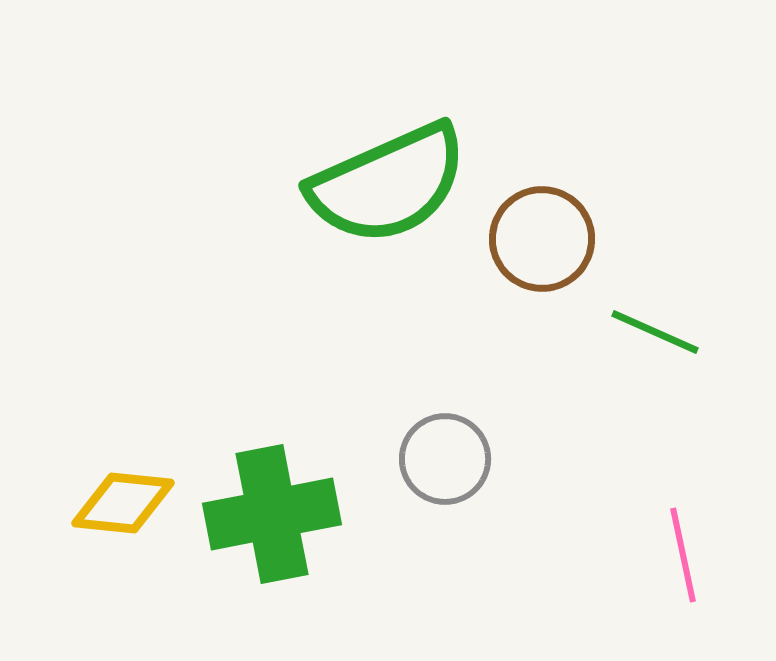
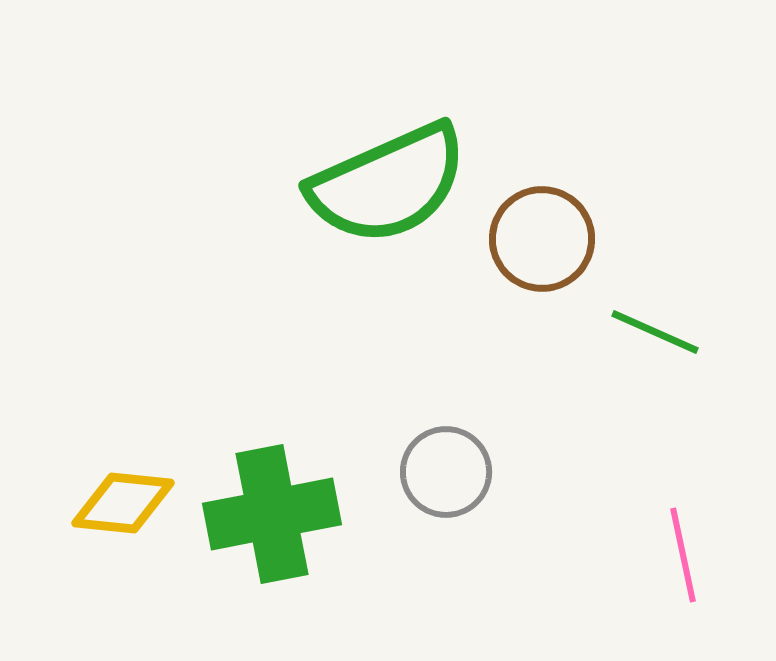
gray circle: moved 1 px right, 13 px down
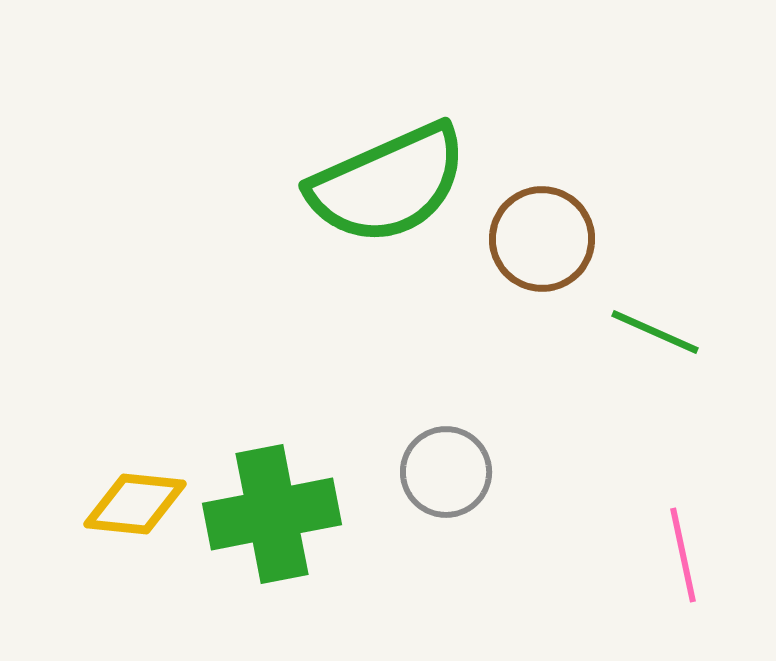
yellow diamond: moved 12 px right, 1 px down
